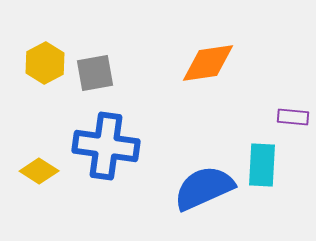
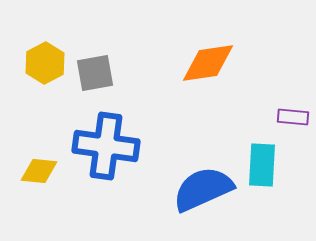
yellow diamond: rotated 27 degrees counterclockwise
blue semicircle: moved 1 px left, 1 px down
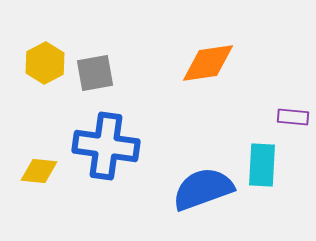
blue semicircle: rotated 4 degrees clockwise
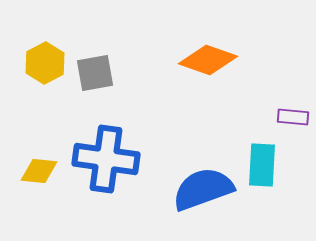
orange diamond: moved 3 px up; rotated 28 degrees clockwise
blue cross: moved 13 px down
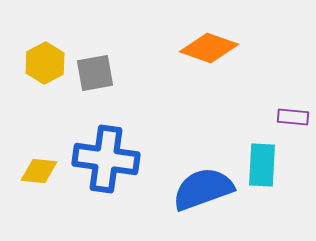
orange diamond: moved 1 px right, 12 px up
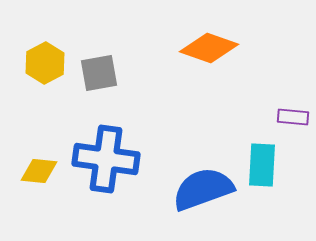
gray square: moved 4 px right
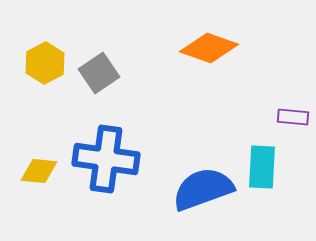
gray square: rotated 24 degrees counterclockwise
cyan rectangle: moved 2 px down
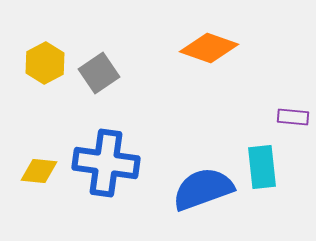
blue cross: moved 4 px down
cyan rectangle: rotated 9 degrees counterclockwise
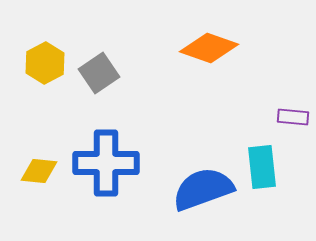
blue cross: rotated 8 degrees counterclockwise
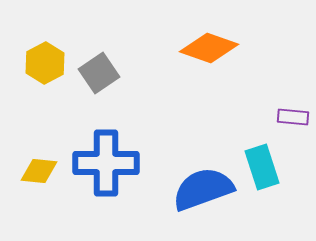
cyan rectangle: rotated 12 degrees counterclockwise
